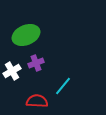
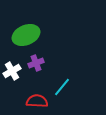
cyan line: moved 1 px left, 1 px down
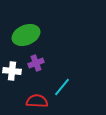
white cross: rotated 36 degrees clockwise
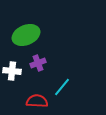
purple cross: moved 2 px right
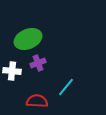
green ellipse: moved 2 px right, 4 px down
cyan line: moved 4 px right
